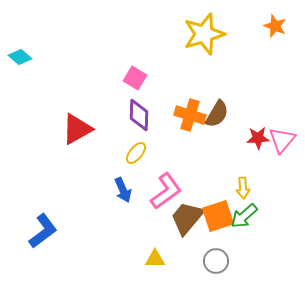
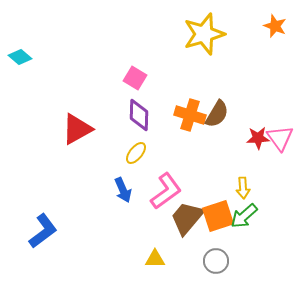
pink triangle: moved 2 px left, 2 px up; rotated 16 degrees counterclockwise
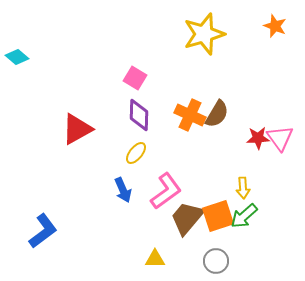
cyan diamond: moved 3 px left
orange cross: rotated 8 degrees clockwise
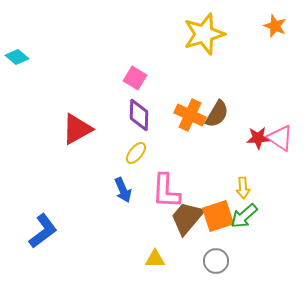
pink triangle: rotated 20 degrees counterclockwise
pink L-shape: rotated 129 degrees clockwise
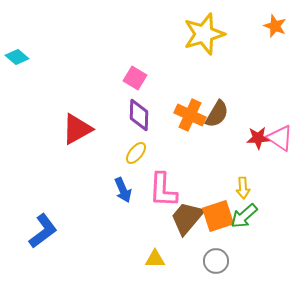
pink L-shape: moved 3 px left, 1 px up
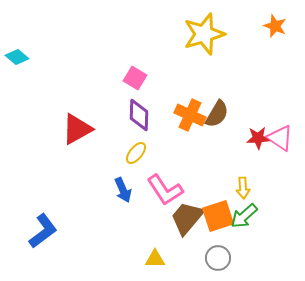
pink L-shape: moved 2 px right; rotated 36 degrees counterclockwise
gray circle: moved 2 px right, 3 px up
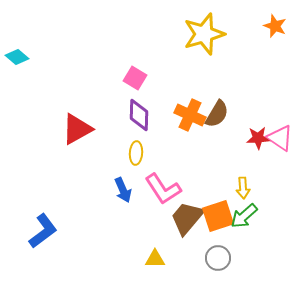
yellow ellipse: rotated 35 degrees counterclockwise
pink L-shape: moved 2 px left, 1 px up
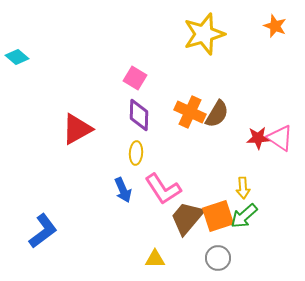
orange cross: moved 3 px up
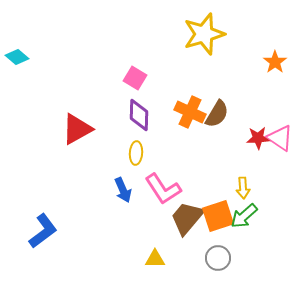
orange star: moved 36 px down; rotated 15 degrees clockwise
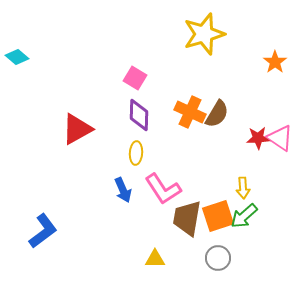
brown trapezoid: rotated 30 degrees counterclockwise
